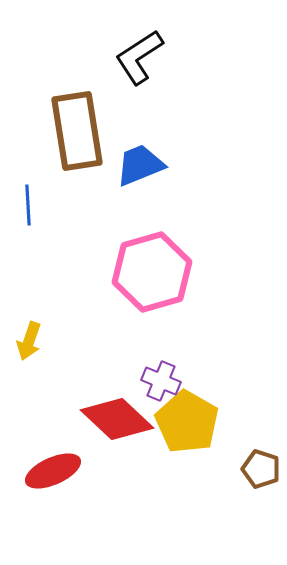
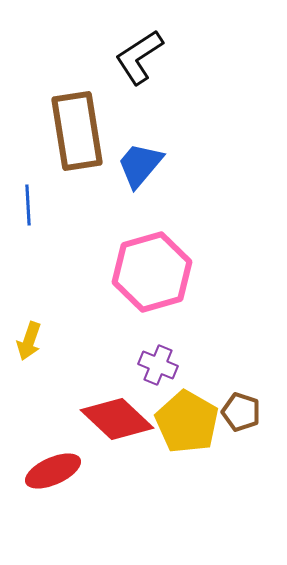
blue trapezoid: rotated 28 degrees counterclockwise
purple cross: moved 3 px left, 16 px up
brown pentagon: moved 20 px left, 57 px up
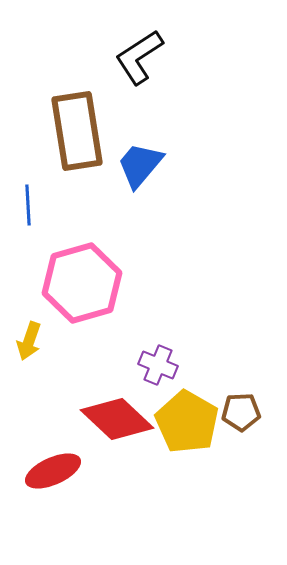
pink hexagon: moved 70 px left, 11 px down
brown pentagon: rotated 21 degrees counterclockwise
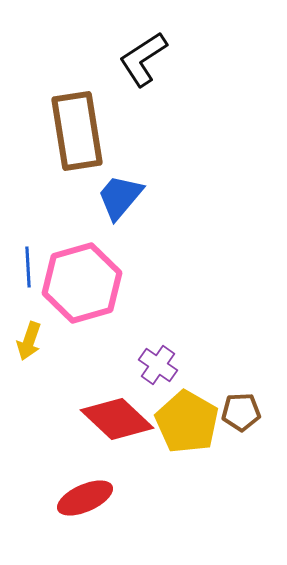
black L-shape: moved 4 px right, 2 px down
blue trapezoid: moved 20 px left, 32 px down
blue line: moved 62 px down
purple cross: rotated 12 degrees clockwise
red ellipse: moved 32 px right, 27 px down
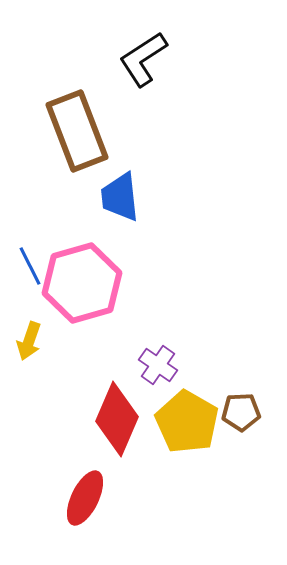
brown rectangle: rotated 12 degrees counterclockwise
blue trapezoid: rotated 46 degrees counterclockwise
blue line: moved 2 px right, 1 px up; rotated 24 degrees counterclockwise
red diamond: rotated 70 degrees clockwise
red ellipse: rotated 40 degrees counterclockwise
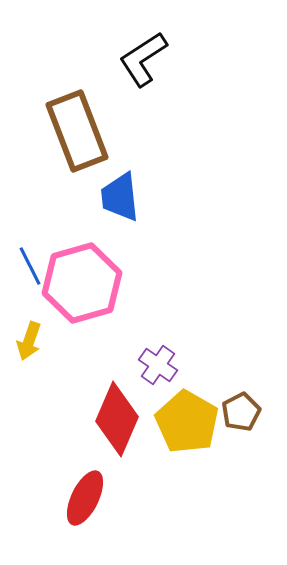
brown pentagon: rotated 24 degrees counterclockwise
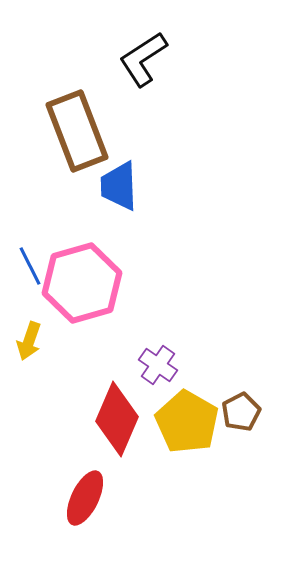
blue trapezoid: moved 1 px left, 11 px up; rotated 4 degrees clockwise
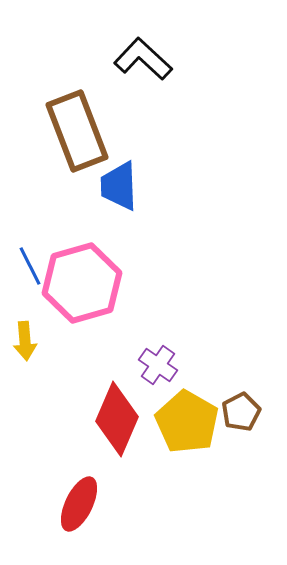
black L-shape: rotated 76 degrees clockwise
yellow arrow: moved 4 px left; rotated 24 degrees counterclockwise
red ellipse: moved 6 px left, 6 px down
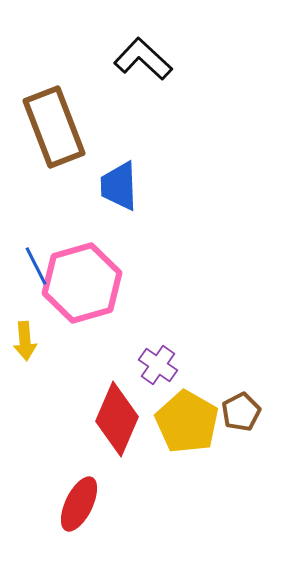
brown rectangle: moved 23 px left, 4 px up
blue line: moved 6 px right
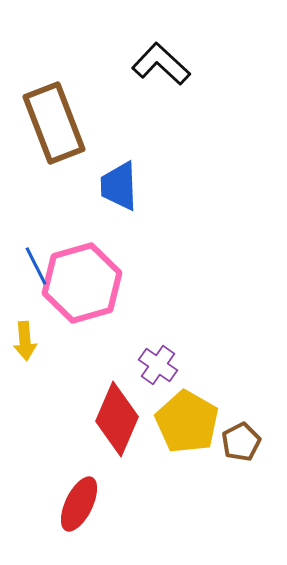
black L-shape: moved 18 px right, 5 px down
brown rectangle: moved 4 px up
brown pentagon: moved 30 px down
